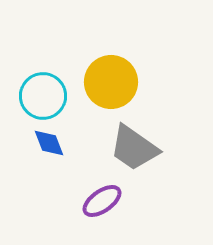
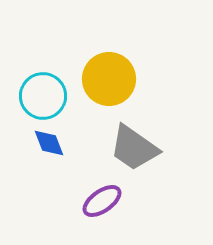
yellow circle: moved 2 px left, 3 px up
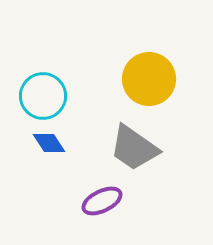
yellow circle: moved 40 px right
blue diamond: rotated 12 degrees counterclockwise
purple ellipse: rotated 9 degrees clockwise
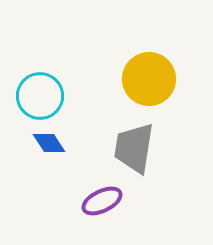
cyan circle: moved 3 px left
gray trapezoid: rotated 64 degrees clockwise
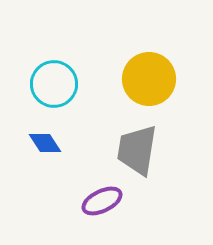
cyan circle: moved 14 px right, 12 px up
blue diamond: moved 4 px left
gray trapezoid: moved 3 px right, 2 px down
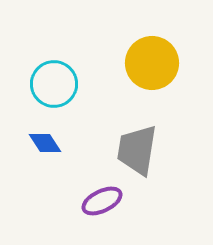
yellow circle: moved 3 px right, 16 px up
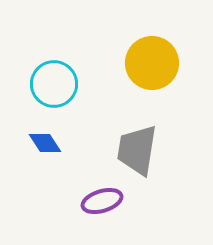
purple ellipse: rotated 9 degrees clockwise
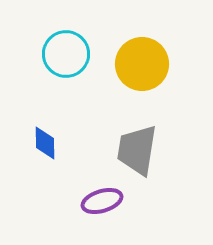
yellow circle: moved 10 px left, 1 px down
cyan circle: moved 12 px right, 30 px up
blue diamond: rotated 32 degrees clockwise
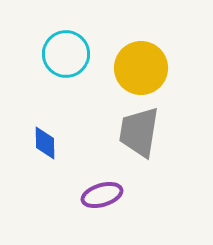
yellow circle: moved 1 px left, 4 px down
gray trapezoid: moved 2 px right, 18 px up
purple ellipse: moved 6 px up
